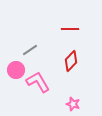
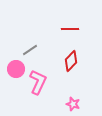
pink circle: moved 1 px up
pink L-shape: rotated 55 degrees clockwise
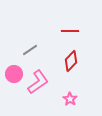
red line: moved 2 px down
pink circle: moved 2 px left, 5 px down
pink L-shape: rotated 30 degrees clockwise
pink star: moved 3 px left, 5 px up; rotated 16 degrees clockwise
